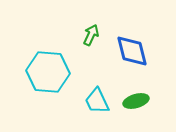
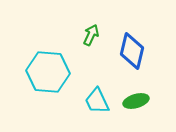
blue diamond: rotated 27 degrees clockwise
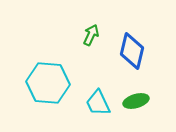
cyan hexagon: moved 11 px down
cyan trapezoid: moved 1 px right, 2 px down
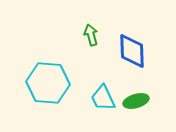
green arrow: rotated 40 degrees counterclockwise
blue diamond: rotated 15 degrees counterclockwise
cyan trapezoid: moved 5 px right, 5 px up
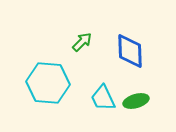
green arrow: moved 9 px left, 7 px down; rotated 60 degrees clockwise
blue diamond: moved 2 px left
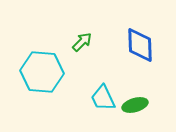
blue diamond: moved 10 px right, 6 px up
cyan hexagon: moved 6 px left, 11 px up
green ellipse: moved 1 px left, 4 px down
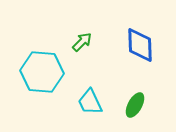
cyan trapezoid: moved 13 px left, 4 px down
green ellipse: rotated 45 degrees counterclockwise
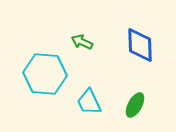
green arrow: rotated 110 degrees counterclockwise
cyan hexagon: moved 3 px right, 2 px down
cyan trapezoid: moved 1 px left
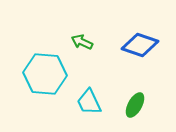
blue diamond: rotated 69 degrees counterclockwise
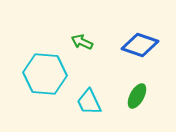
green ellipse: moved 2 px right, 9 px up
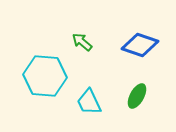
green arrow: rotated 15 degrees clockwise
cyan hexagon: moved 2 px down
